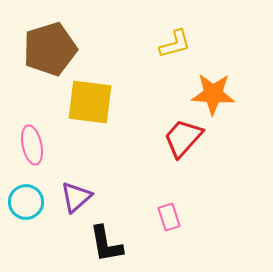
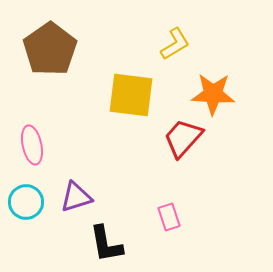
yellow L-shape: rotated 16 degrees counterclockwise
brown pentagon: rotated 18 degrees counterclockwise
yellow square: moved 41 px right, 7 px up
purple triangle: rotated 24 degrees clockwise
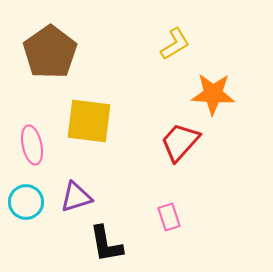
brown pentagon: moved 3 px down
yellow square: moved 42 px left, 26 px down
red trapezoid: moved 3 px left, 4 px down
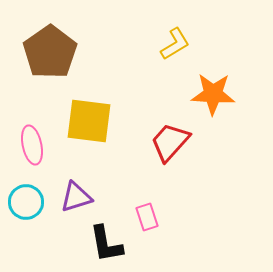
red trapezoid: moved 10 px left
pink rectangle: moved 22 px left
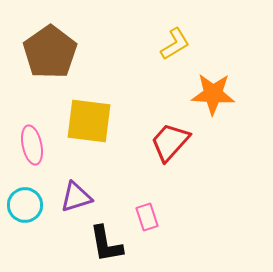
cyan circle: moved 1 px left, 3 px down
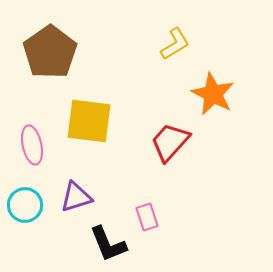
orange star: rotated 24 degrees clockwise
black L-shape: moved 2 px right; rotated 12 degrees counterclockwise
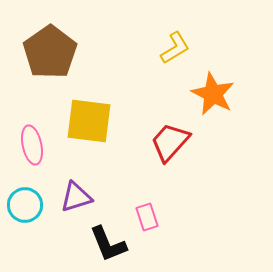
yellow L-shape: moved 4 px down
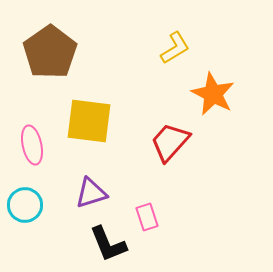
purple triangle: moved 15 px right, 4 px up
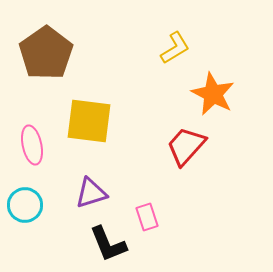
brown pentagon: moved 4 px left, 1 px down
red trapezoid: moved 16 px right, 4 px down
